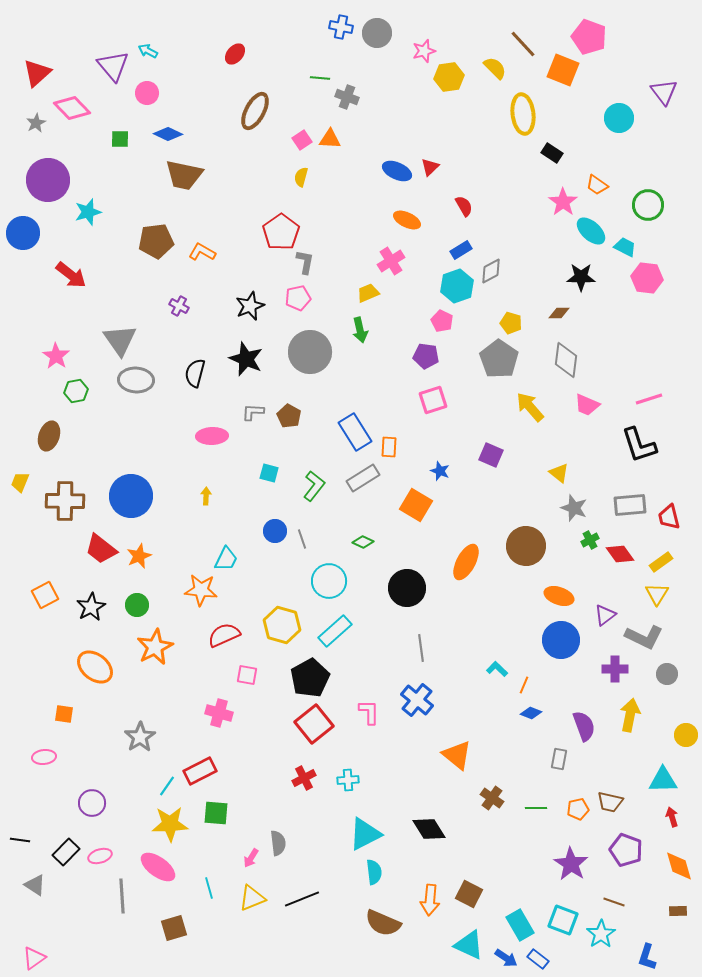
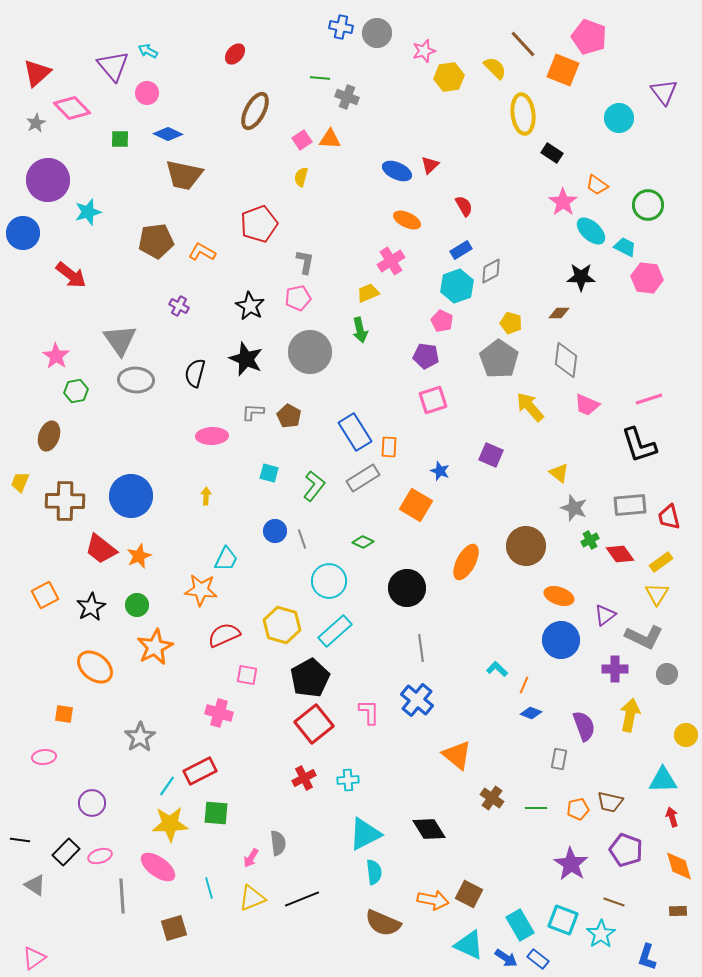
red triangle at (430, 167): moved 2 px up
red pentagon at (281, 232): moved 22 px left, 8 px up; rotated 15 degrees clockwise
black star at (250, 306): rotated 20 degrees counterclockwise
orange arrow at (430, 900): moved 3 px right; rotated 84 degrees counterclockwise
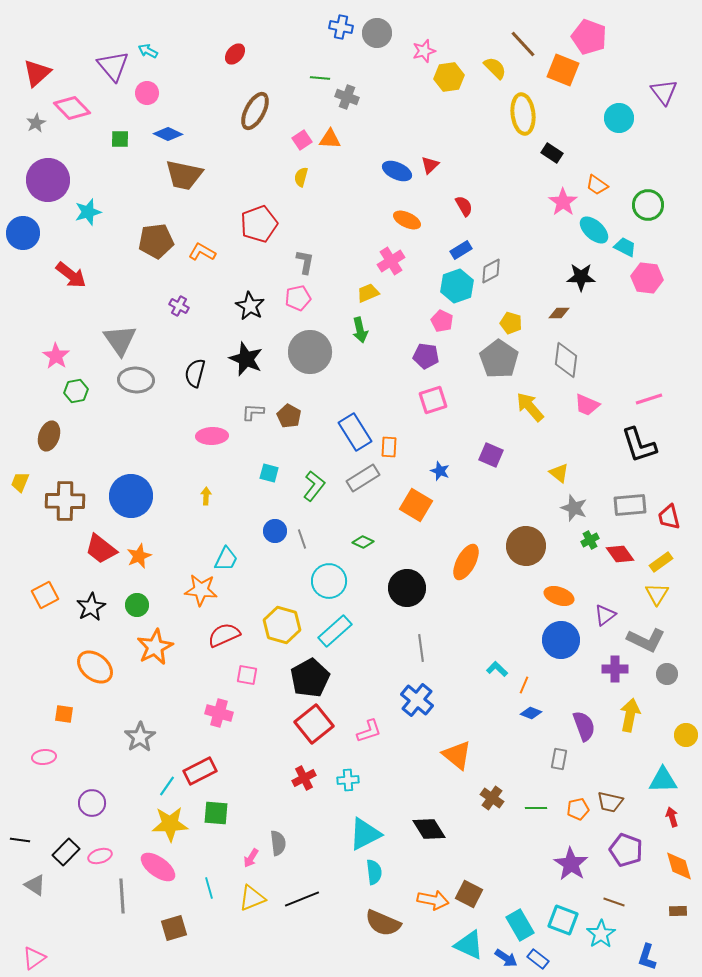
cyan ellipse at (591, 231): moved 3 px right, 1 px up
gray L-shape at (644, 637): moved 2 px right, 3 px down
pink L-shape at (369, 712): moved 19 px down; rotated 72 degrees clockwise
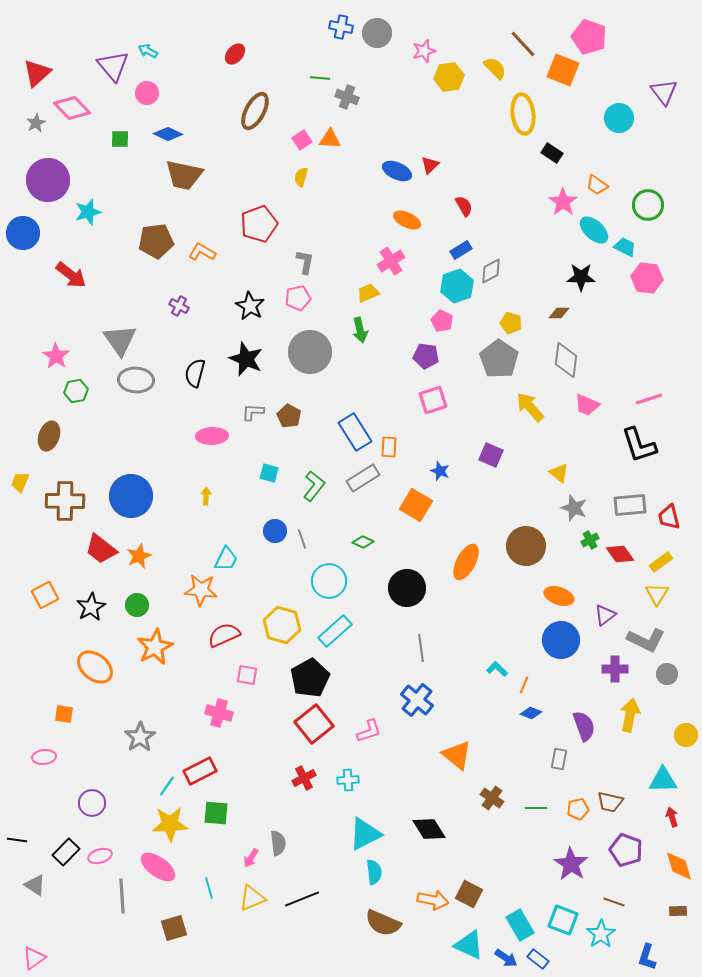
black line at (20, 840): moved 3 px left
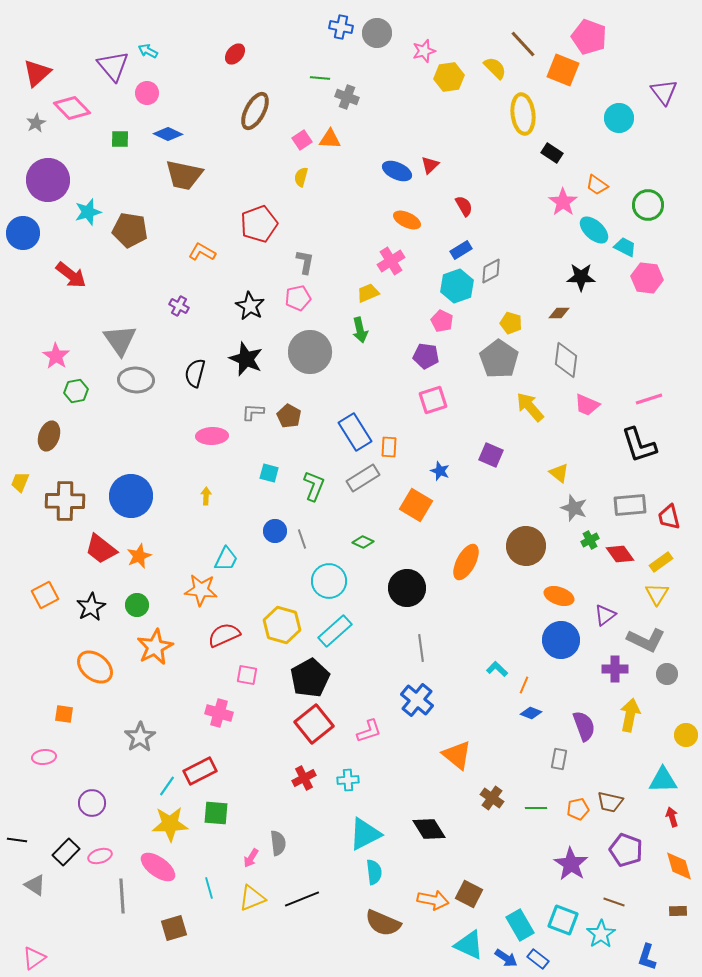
brown pentagon at (156, 241): moved 26 px left, 11 px up; rotated 16 degrees clockwise
green L-shape at (314, 486): rotated 16 degrees counterclockwise
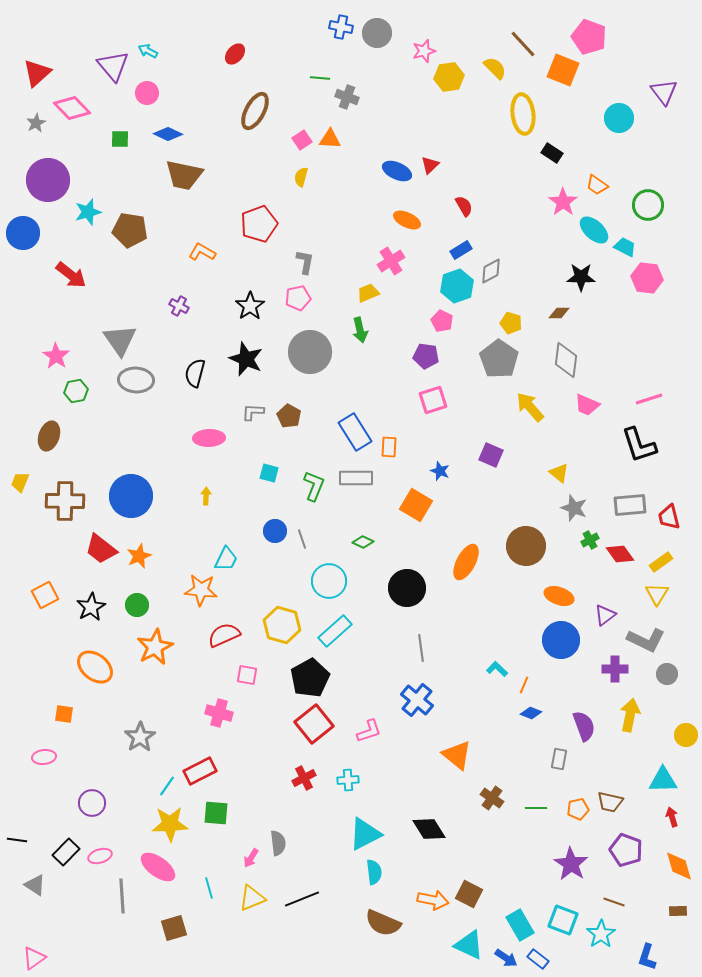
black star at (250, 306): rotated 8 degrees clockwise
pink ellipse at (212, 436): moved 3 px left, 2 px down
gray rectangle at (363, 478): moved 7 px left; rotated 32 degrees clockwise
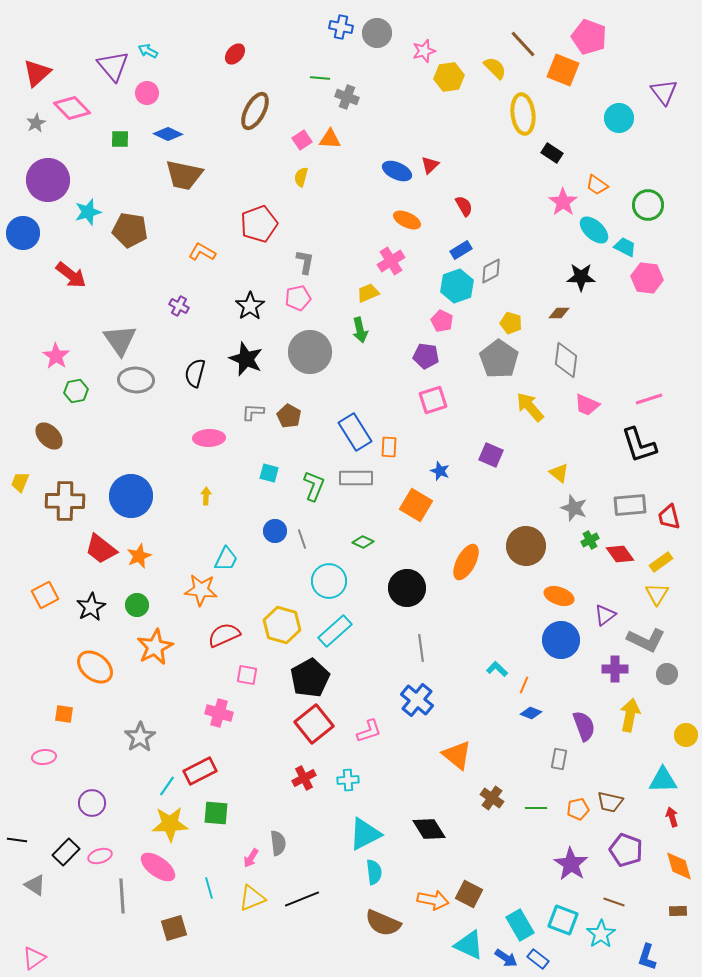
brown ellipse at (49, 436): rotated 64 degrees counterclockwise
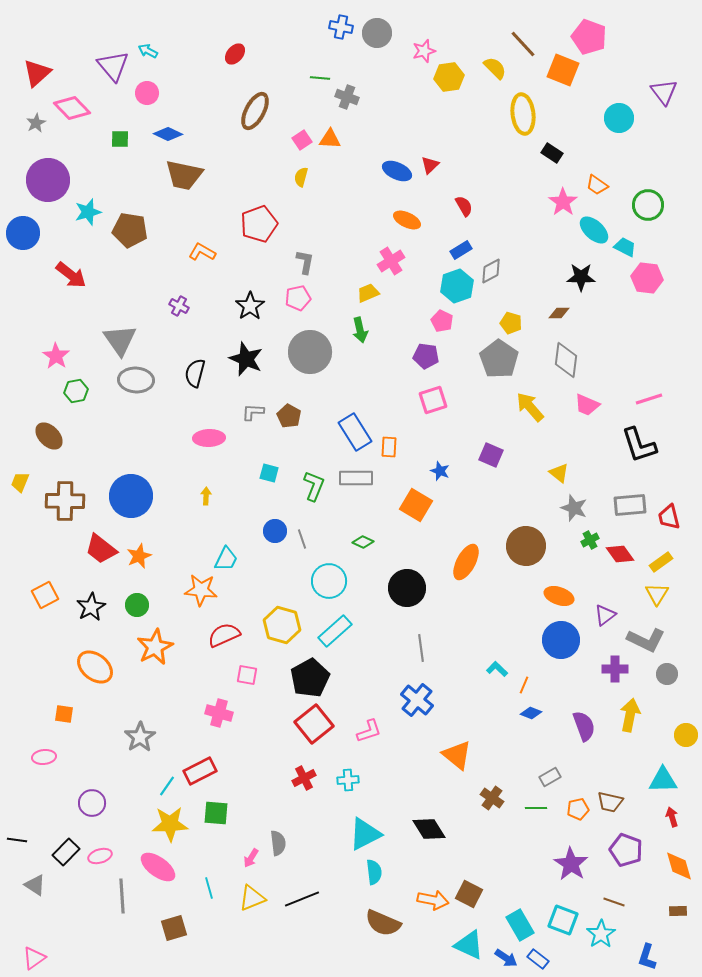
gray rectangle at (559, 759): moved 9 px left, 18 px down; rotated 50 degrees clockwise
